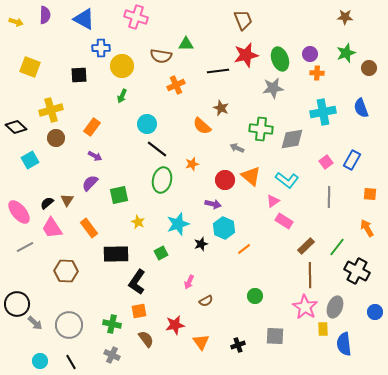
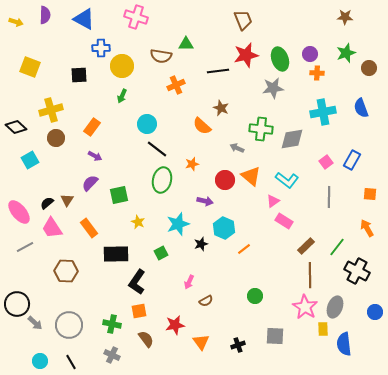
purple arrow at (213, 204): moved 8 px left, 3 px up
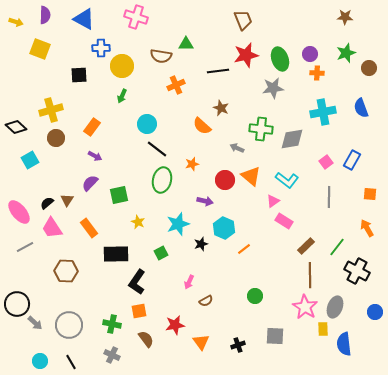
yellow square at (30, 67): moved 10 px right, 18 px up
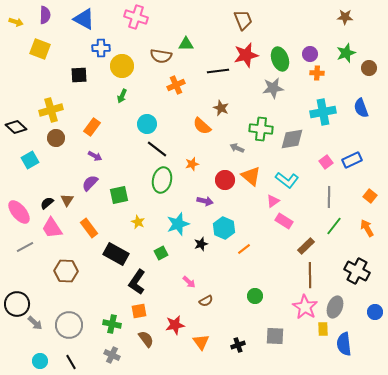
blue rectangle at (352, 160): rotated 36 degrees clockwise
orange square at (370, 194): moved 2 px down; rotated 32 degrees clockwise
green line at (337, 247): moved 3 px left, 21 px up
black rectangle at (116, 254): rotated 30 degrees clockwise
pink arrow at (189, 282): rotated 72 degrees counterclockwise
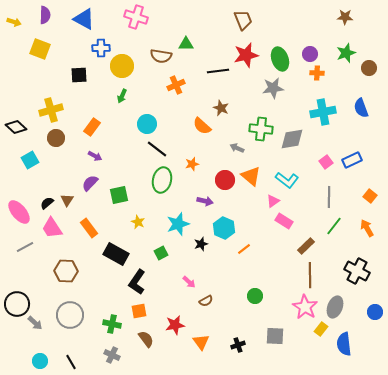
yellow arrow at (16, 22): moved 2 px left
gray circle at (69, 325): moved 1 px right, 10 px up
yellow rectangle at (323, 329): moved 2 px left; rotated 40 degrees clockwise
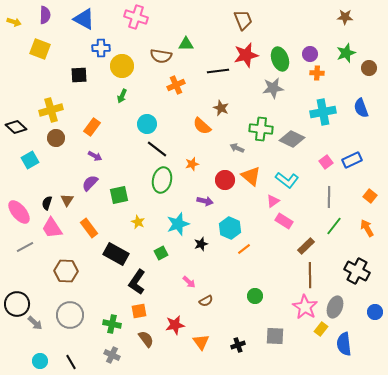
gray diamond at (292, 139): rotated 35 degrees clockwise
black semicircle at (47, 203): rotated 32 degrees counterclockwise
cyan hexagon at (224, 228): moved 6 px right
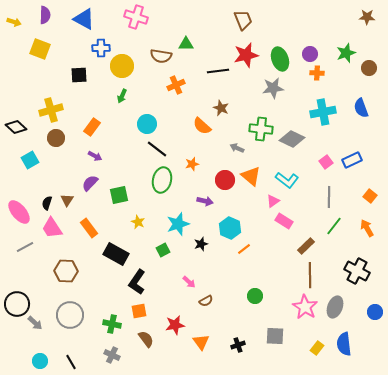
brown star at (345, 17): moved 22 px right
green square at (161, 253): moved 2 px right, 3 px up
yellow rectangle at (321, 329): moved 4 px left, 19 px down
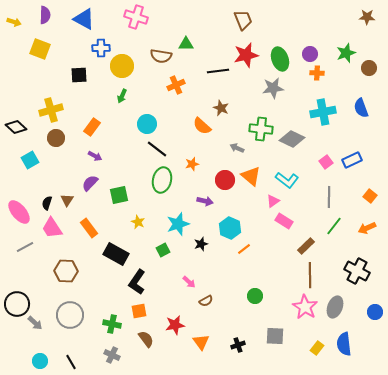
orange arrow at (367, 228): rotated 84 degrees counterclockwise
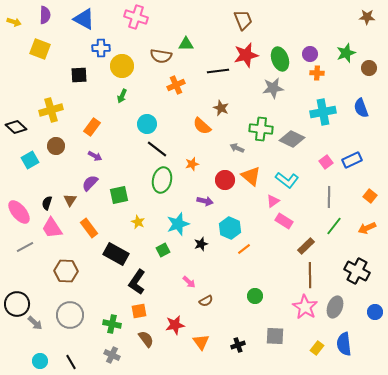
brown circle at (56, 138): moved 8 px down
brown triangle at (67, 200): moved 3 px right
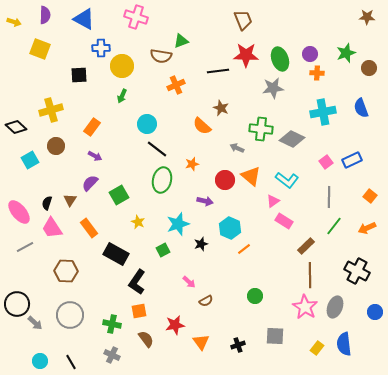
green triangle at (186, 44): moved 5 px left, 3 px up; rotated 21 degrees counterclockwise
red star at (246, 55): rotated 15 degrees clockwise
green square at (119, 195): rotated 18 degrees counterclockwise
